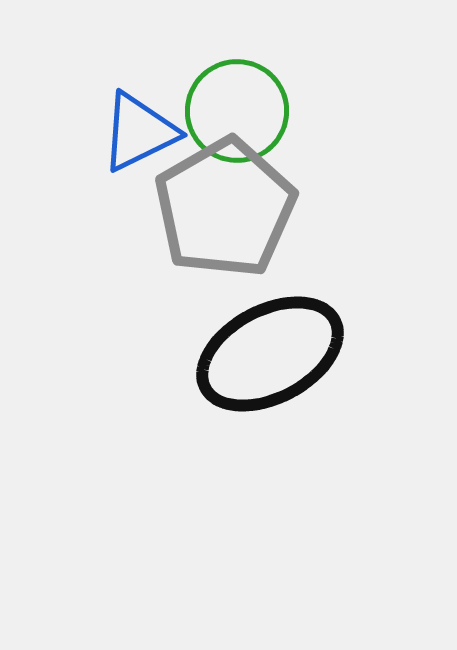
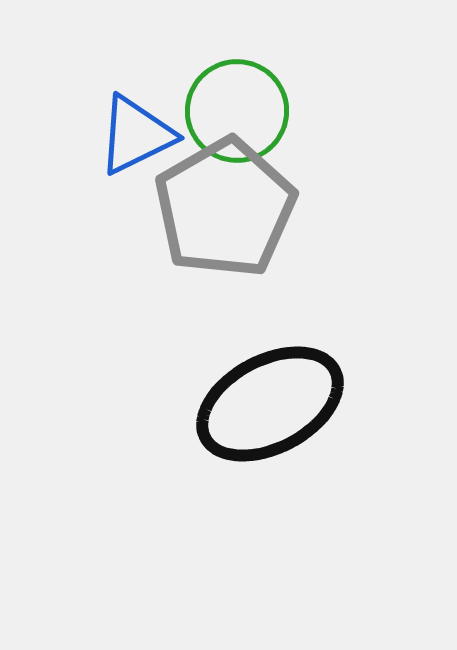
blue triangle: moved 3 px left, 3 px down
black ellipse: moved 50 px down
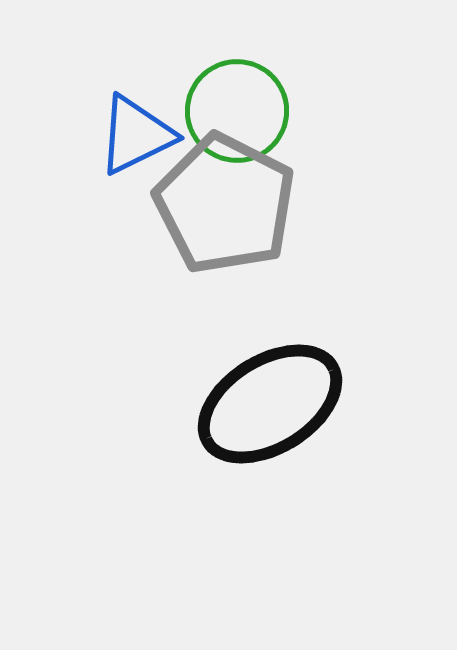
gray pentagon: moved 4 px up; rotated 15 degrees counterclockwise
black ellipse: rotated 4 degrees counterclockwise
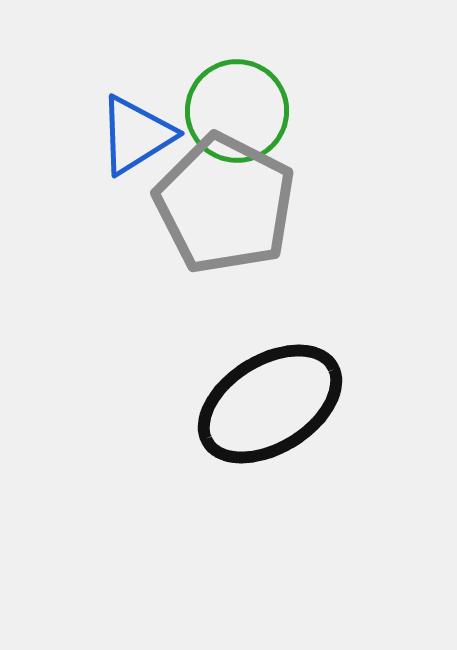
blue triangle: rotated 6 degrees counterclockwise
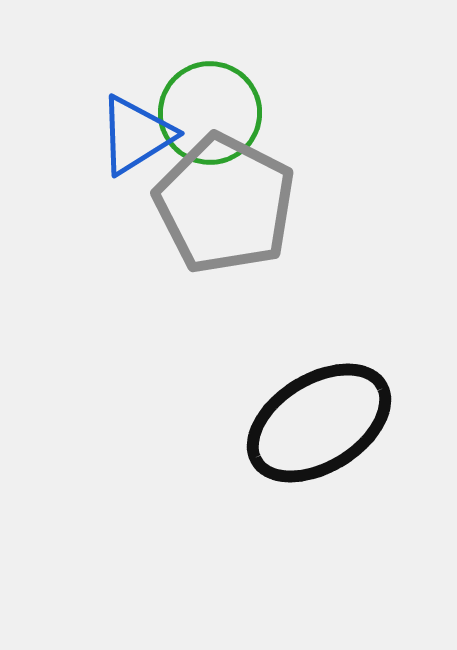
green circle: moved 27 px left, 2 px down
black ellipse: moved 49 px right, 19 px down
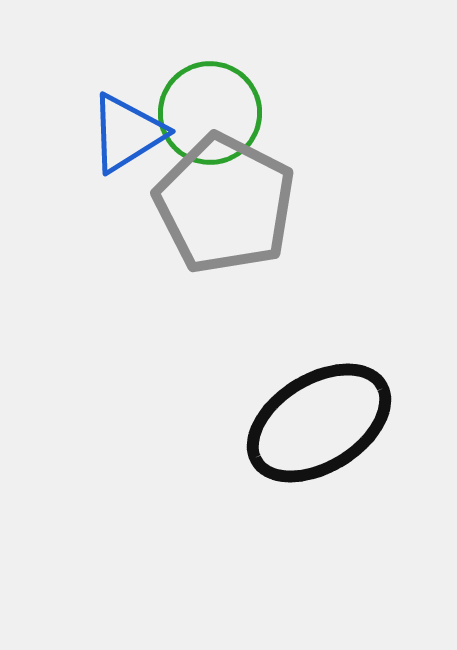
blue triangle: moved 9 px left, 2 px up
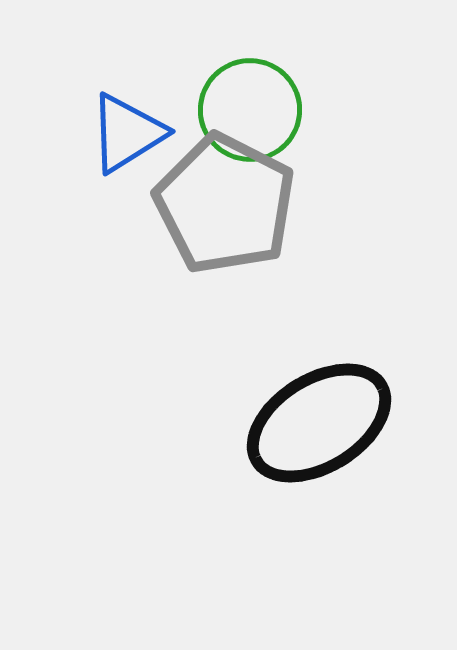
green circle: moved 40 px right, 3 px up
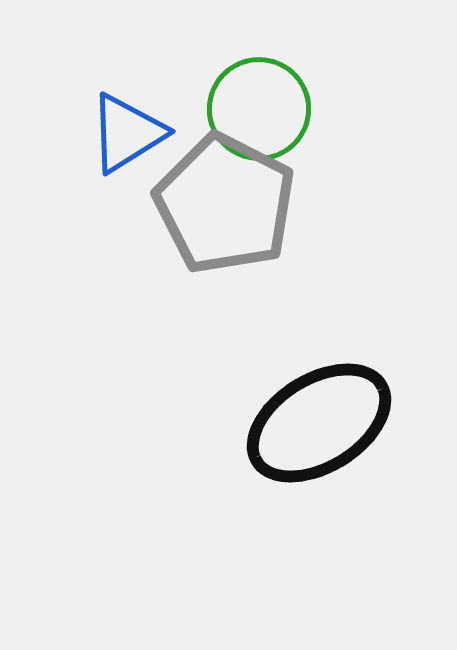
green circle: moved 9 px right, 1 px up
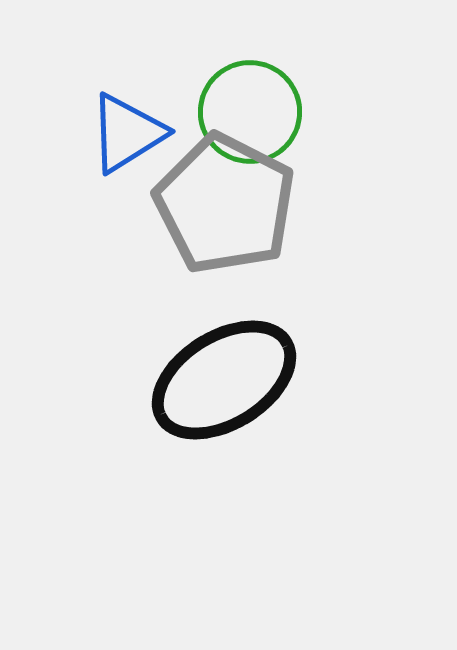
green circle: moved 9 px left, 3 px down
black ellipse: moved 95 px left, 43 px up
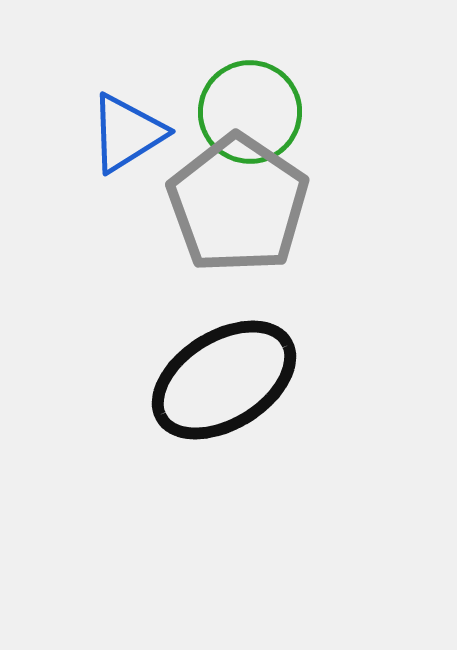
gray pentagon: moved 13 px right; rotated 7 degrees clockwise
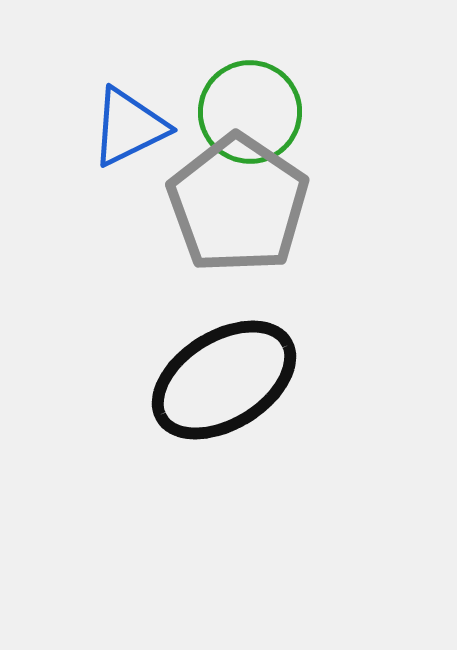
blue triangle: moved 2 px right, 6 px up; rotated 6 degrees clockwise
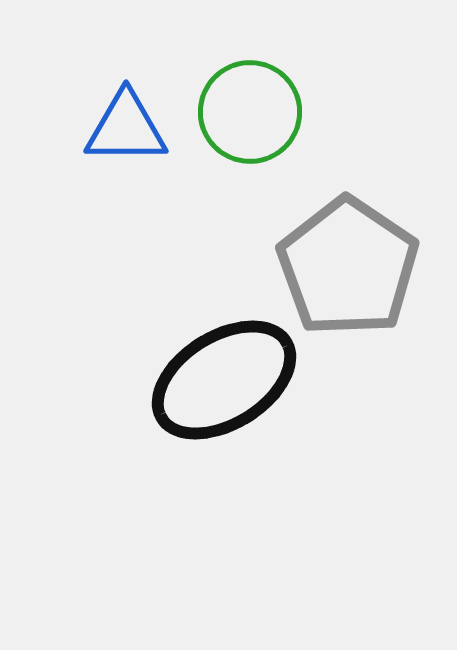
blue triangle: moved 3 px left, 1 px down; rotated 26 degrees clockwise
gray pentagon: moved 110 px right, 63 px down
